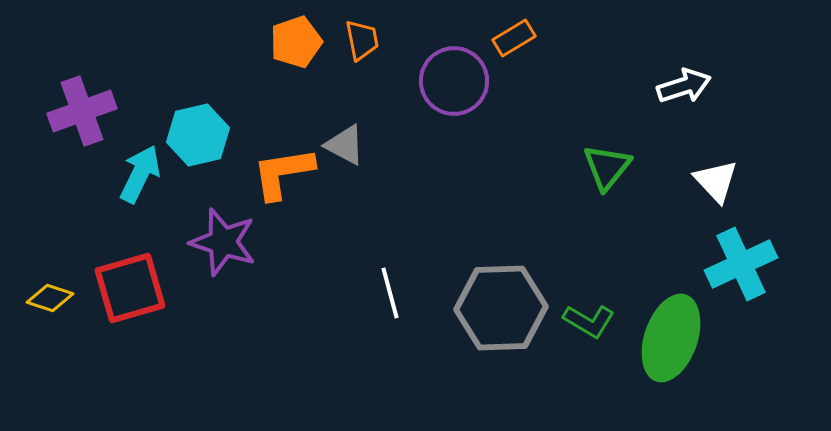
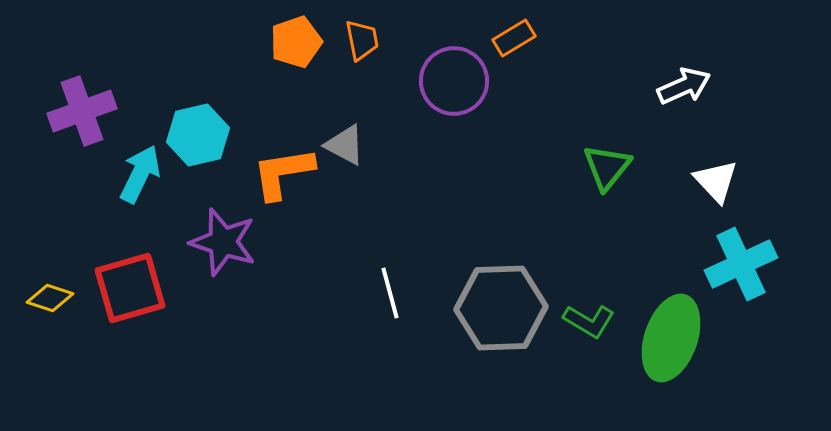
white arrow: rotated 6 degrees counterclockwise
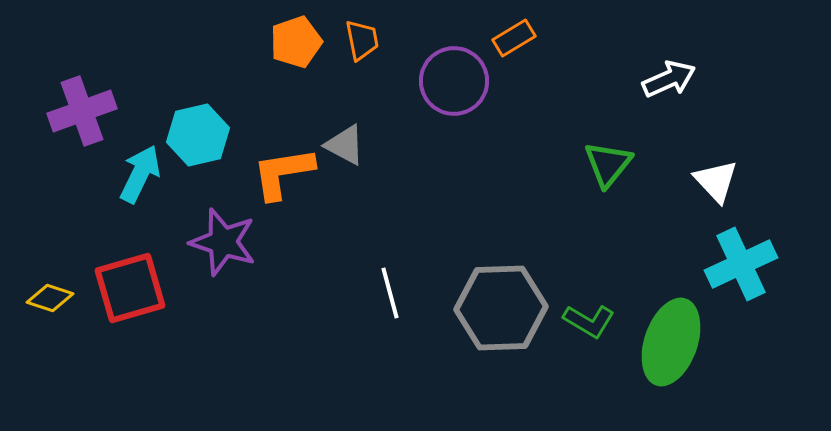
white arrow: moved 15 px left, 7 px up
green triangle: moved 1 px right, 3 px up
green ellipse: moved 4 px down
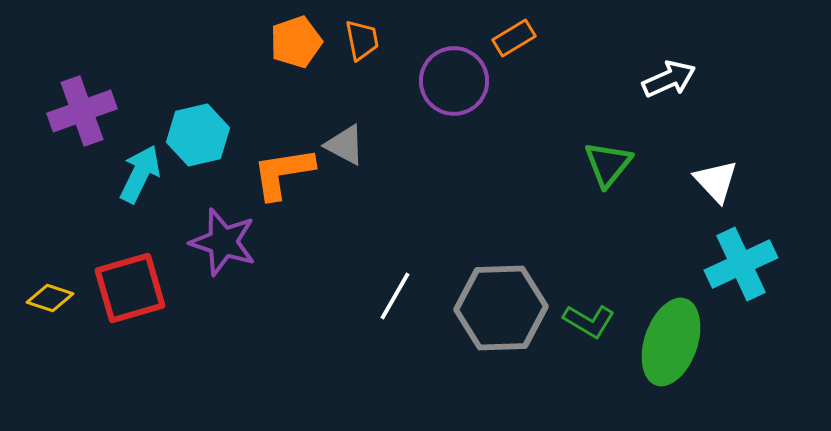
white line: moved 5 px right, 3 px down; rotated 45 degrees clockwise
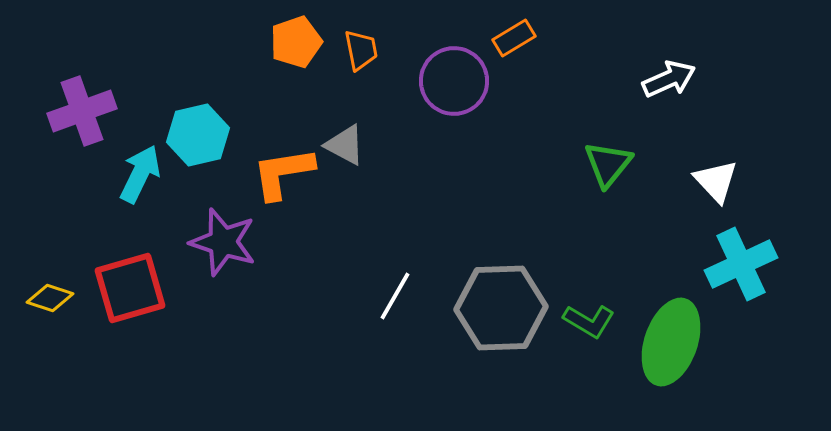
orange trapezoid: moved 1 px left, 10 px down
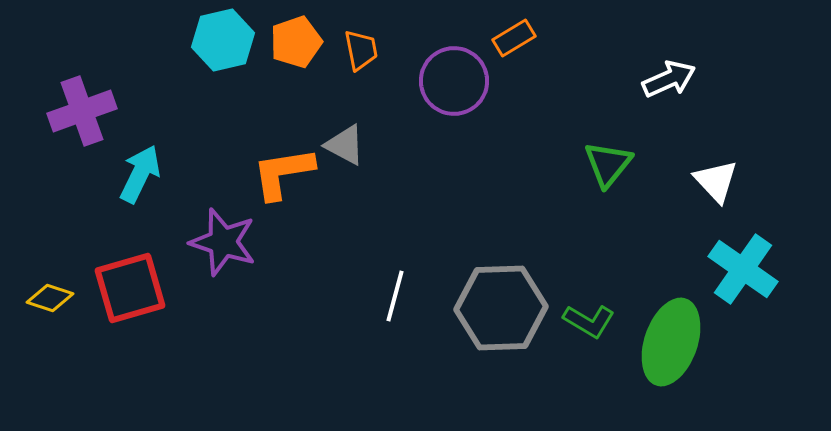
cyan hexagon: moved 25 px right, 95 px up
cyan cross: moved 2 px right, 5 px down; rotated 30 degrees counterclockwise
white line: rotated 15 degrees counterclockwise
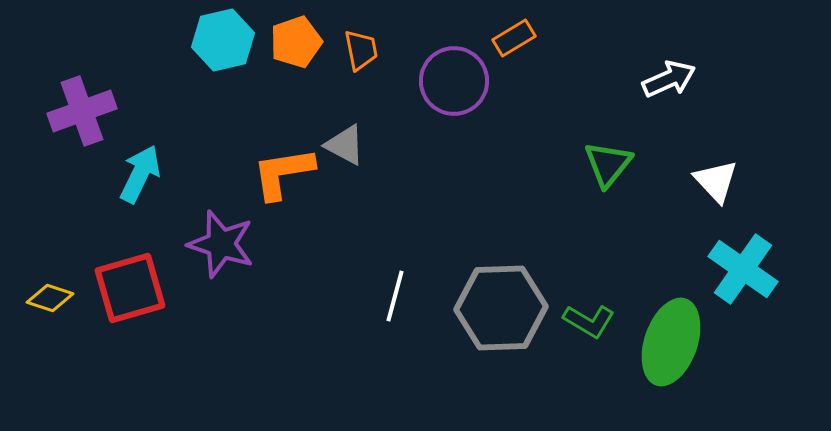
purple star: moved 2 px left, 2 px down
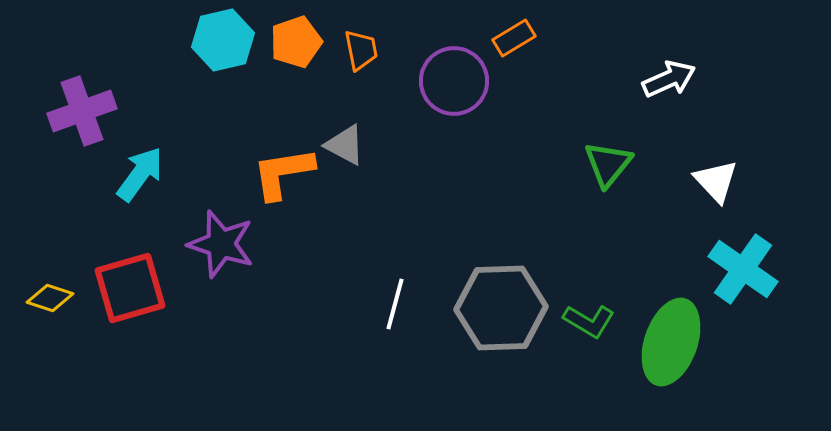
cyan arrow: rotated 10 degrees clockwise
white line: moved 8 px down
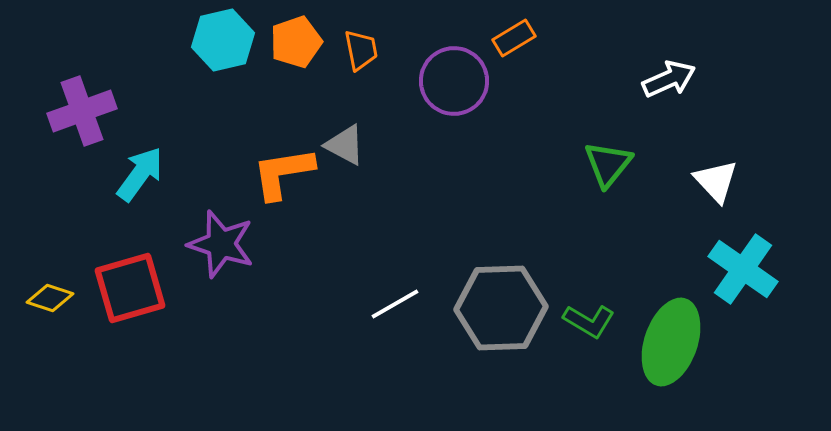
white line: rotated 45 degrees clockwise
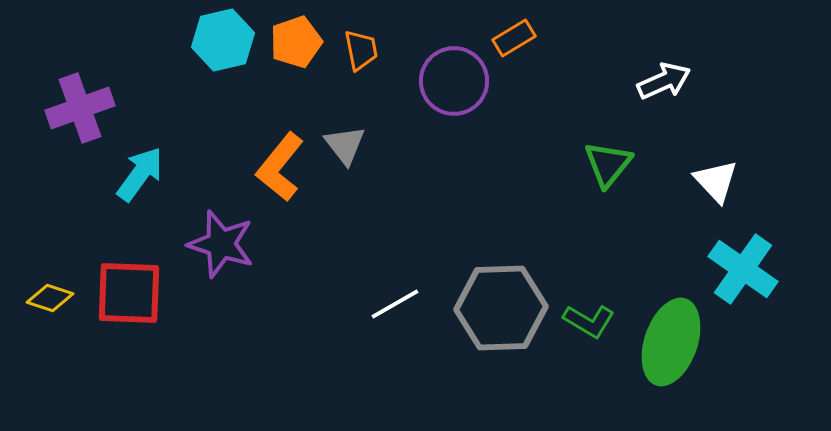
white arrow: moved 5 px left, 2 px down
purple cross: moved 2 px left, 3 px up
gray triangle: rotated 24 degrees clockwise
orange L-shape: moved 3 px left, 6 px up; rotated 42 degrees counterclockwise
red square: moved 1 px left, 5 px down; rotated 18 degrees clockwise
